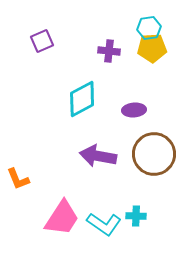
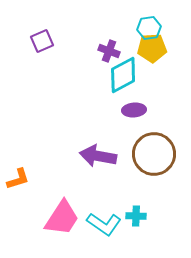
purple cross: rotated 15 degrees clockwise
cyan diamond: moved 41 px right, 24 px up
orange L-shape: rotated 85 degrees counterclockwise
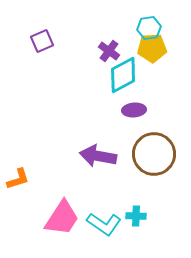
purple cross: rotated 15 degrees clockwise
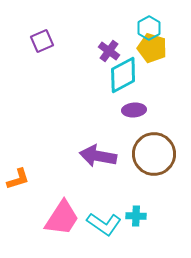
cyan hexagon: rotated 20 degrees counterclockwise
yellow pentagon: rotated 20 degrees clockwise
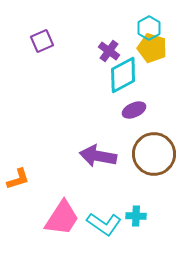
purple ellipse: rotated 20 degrees counterclockwise
